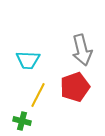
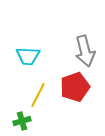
gray arrow: moved 3 px right, 1 px down
cyan trapezoid: moved 4 px up
green cross: rotated 30 degrees counterclockwise
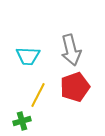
gray arrow: moved 14 px left, 1 px up
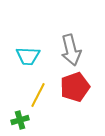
green cross: moved 2 px left, 1 px up
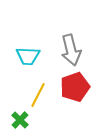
green cross: rotated 30 degrees counterclockwise
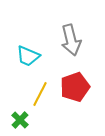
gray arrow: moved 10 px up
cyan trapezoid: rotated 20 degrees clockwise
yellow line: moved 2 px right, 1 px up
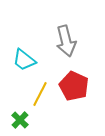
gray arrow: moved 5 px left, 1 px down
cyan trapezoid: moved 4 px left, 4 px down; rotated 15 degrees clockwise
red pentagon: moved 1 px left, 1 px up; rotated 28 degrees counterclockwise
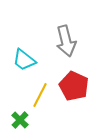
yellow line: moved 1 px down
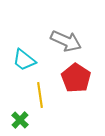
gray arrow: rotated 52 degrees counterclockwise
red pentagon: moved 2 px right, 8 px up; rotated 8 degrees clockwise
yellow line: rotated 35 degrees counterclockwise
